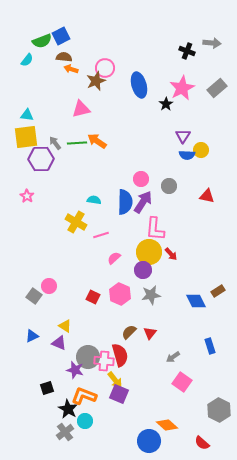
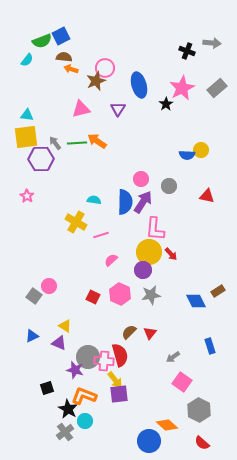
purple triangle at (183, 136): moved 65 px left, 27 px up
pink semicircle at (114, 258): moved 3 px left, 2 px down
purple square at (119, 394): rotated 30 degrees counterclockwise
gray hexagon at (219, 410): moved 20 px left
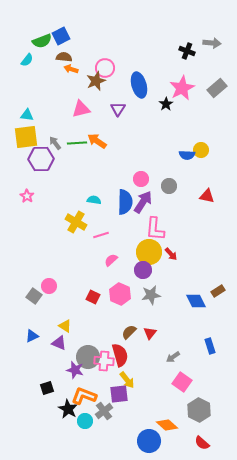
yellow arrow at (115, 380): moved 12 px right
gray cross at (65, 432): moved 39 px right, 21 px up
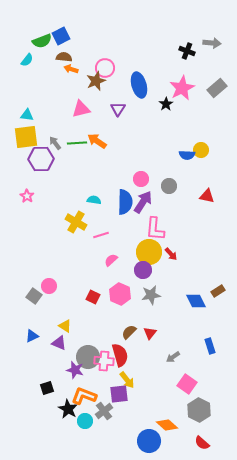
pink square at (182, 382): moved 5 px right, 2 px down
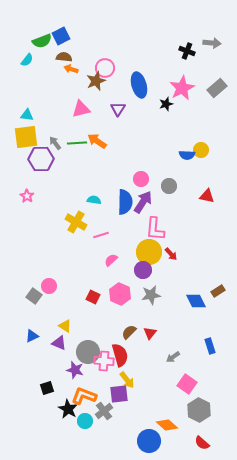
black star at (166, 104): rotated 16 degrees clockwise
gray circle at (88, 357): moved 5 px up
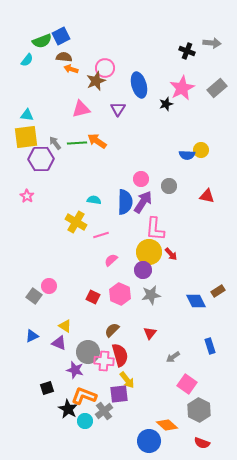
brown semicircle at (129, 332): moved 17 px left, 2 px up
red semicircle at (202, 443): rotated 21 degrees counterclockwise
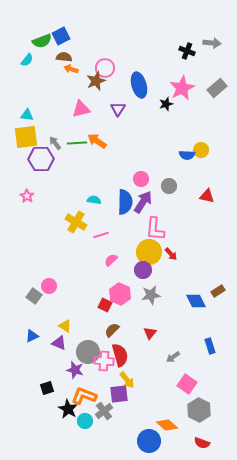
red square at (93, 297): moved 12 px right, 8 px down
